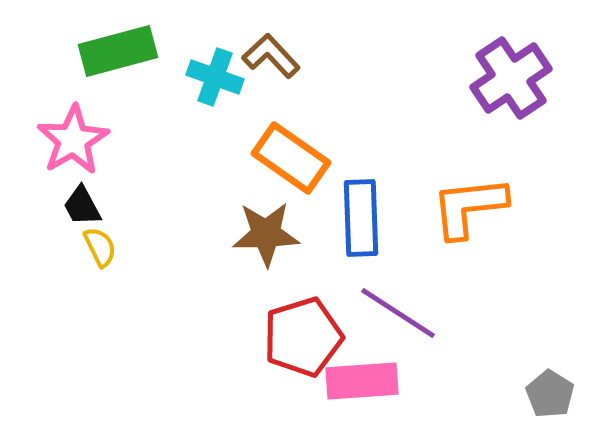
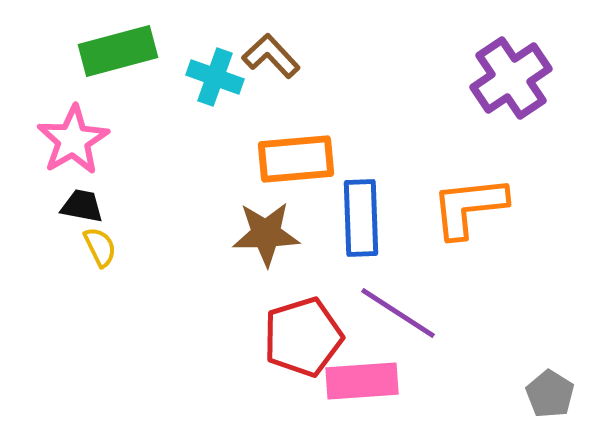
orange rectangle: moved 5 px right, 1 px down; rotated 40 degrees counterclockwise
black trapezoid: rotated 129 degrees clockwise
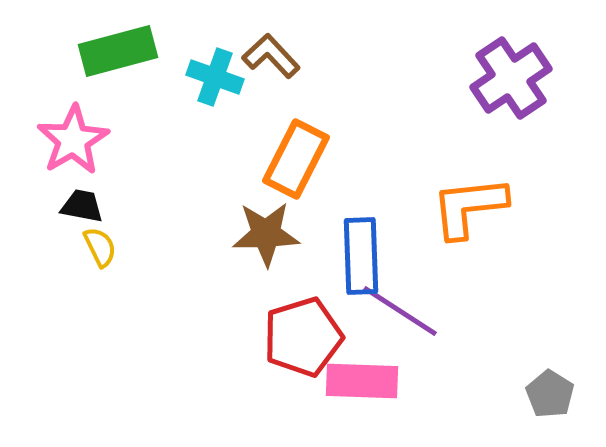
orange rectangle: rotated 58 degrees counterclockwise
blue rectangle: moved 38 px down
purple line: moved 2 px right, 2 px up
pink rectangle: rotated 6 degrees clockwise
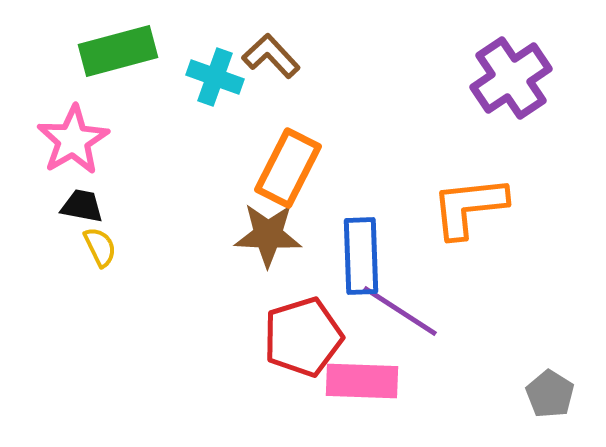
orange rectangle: moved 8 px left, 9 px down
brown star: moved 2 px right, 1 px down; rotated 4 degrees clockwise
